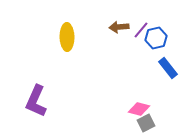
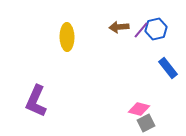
blue hexagon: moved 9 px up
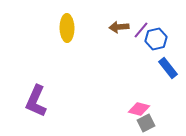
blue hexagon: moved 10 px down
yellow ellipse: moved 9 px up
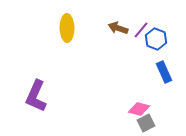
brown arrow: moved 1 px left, 1 px down; rotated 24 degrees clockwise
blue hexagon: rotated 25 degrees counterclockwise
blue rectangle: moved 4 px left, 4 px down; rotated 15 degrees clockwise
purple L-shape: moved 5 px up
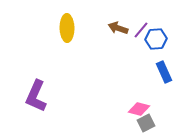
blue hexagon: rotated 25 degrees counterclockwise
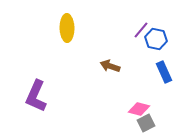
brown arrow: moved 8 px left, 38 px down
blue hexagon: rotated 15 degrees clockwise
